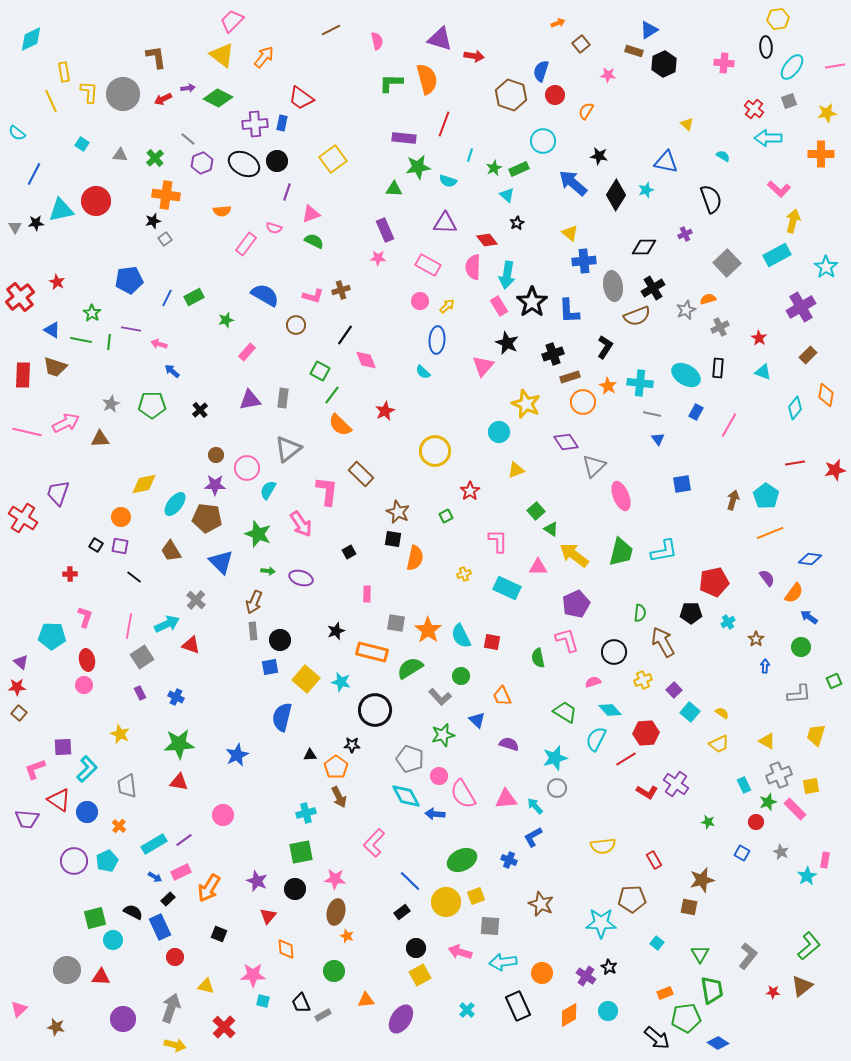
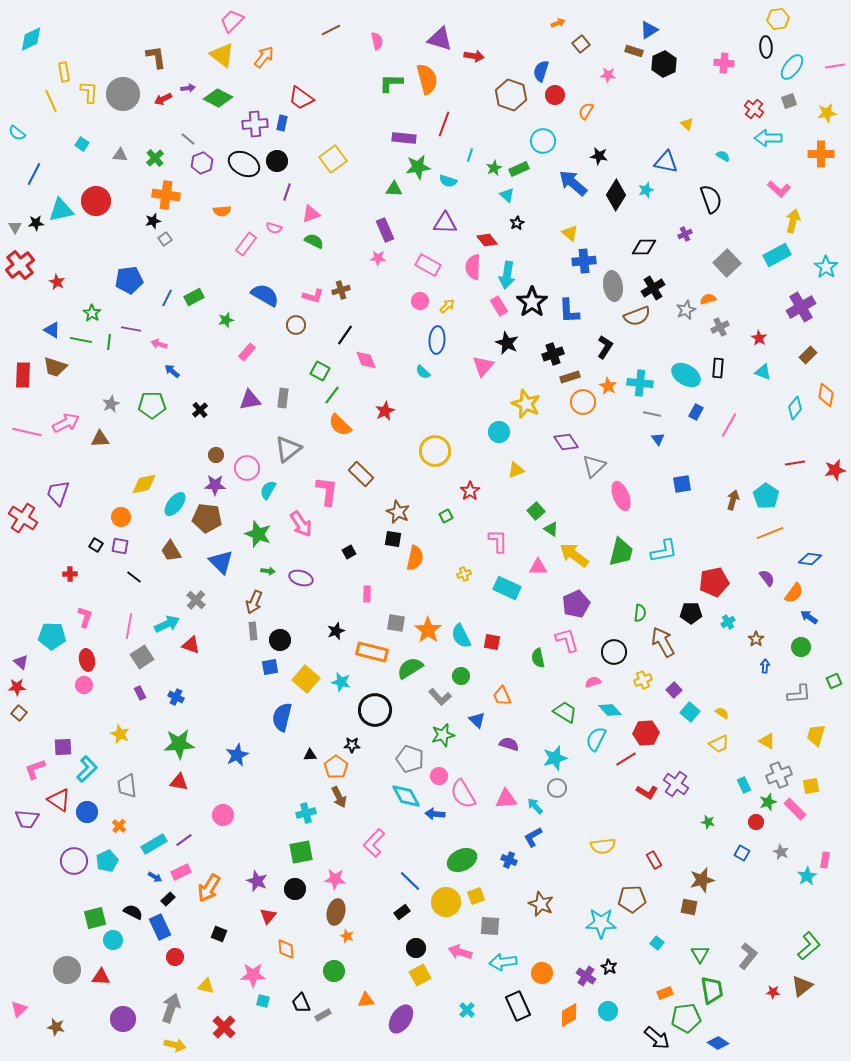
red cross at (20, 297): moved 32 px up
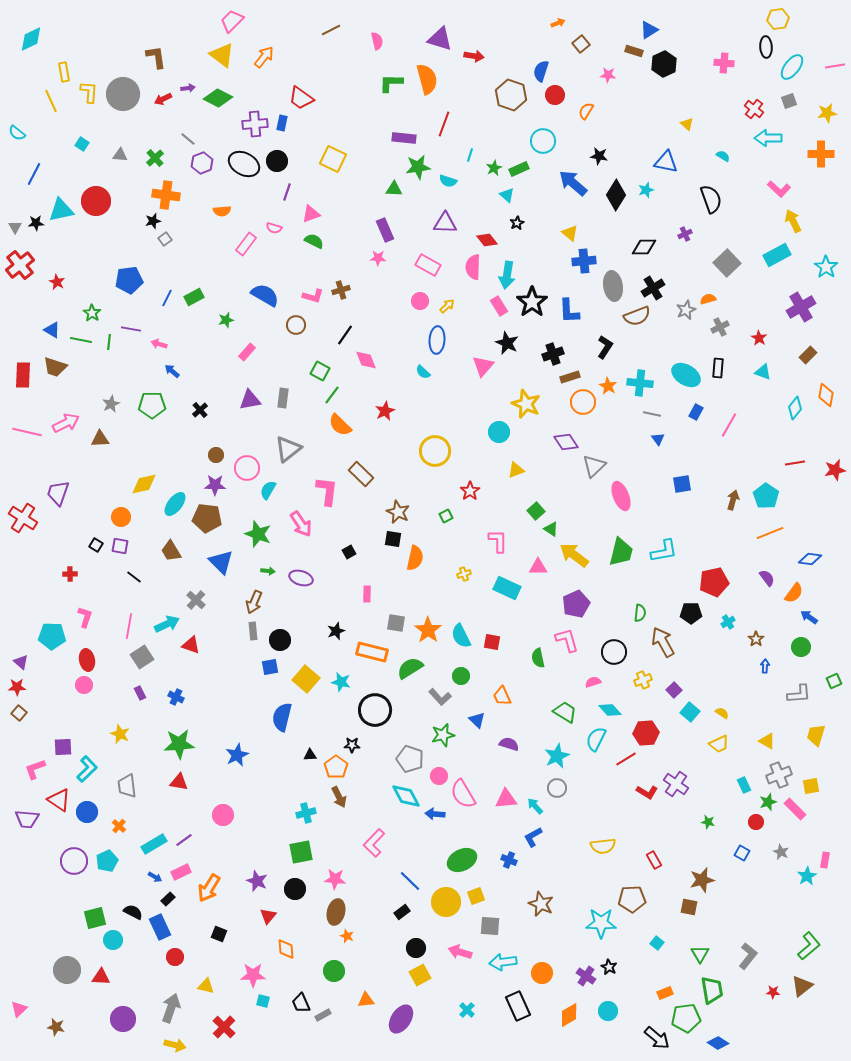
yellow square at (333, 159): rotated 28 degrees counterclockwise
yellow arrow at (793, 221): rotated 40 degrees counterclockwise
cyan star at (555, 758): moved 2 px right, 2 px up; rotated 10 degrees counterclockwise
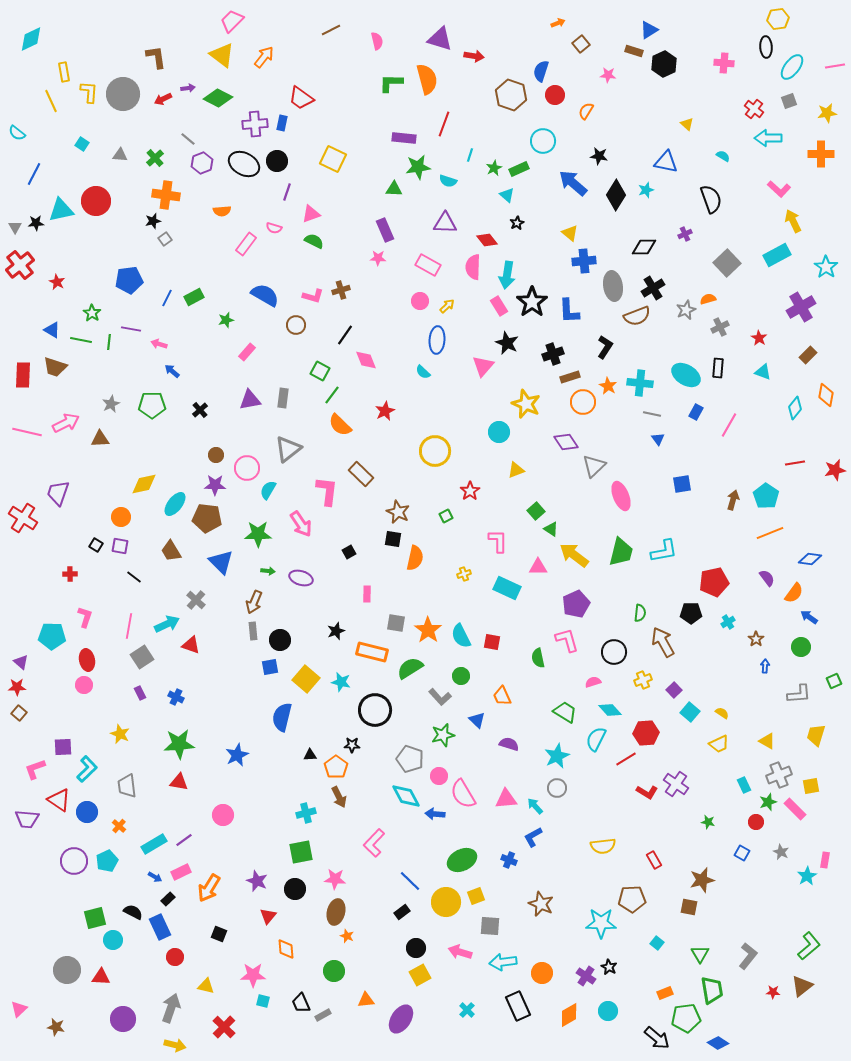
green star at (258, 534): rotated 20 degrees counterclockwise
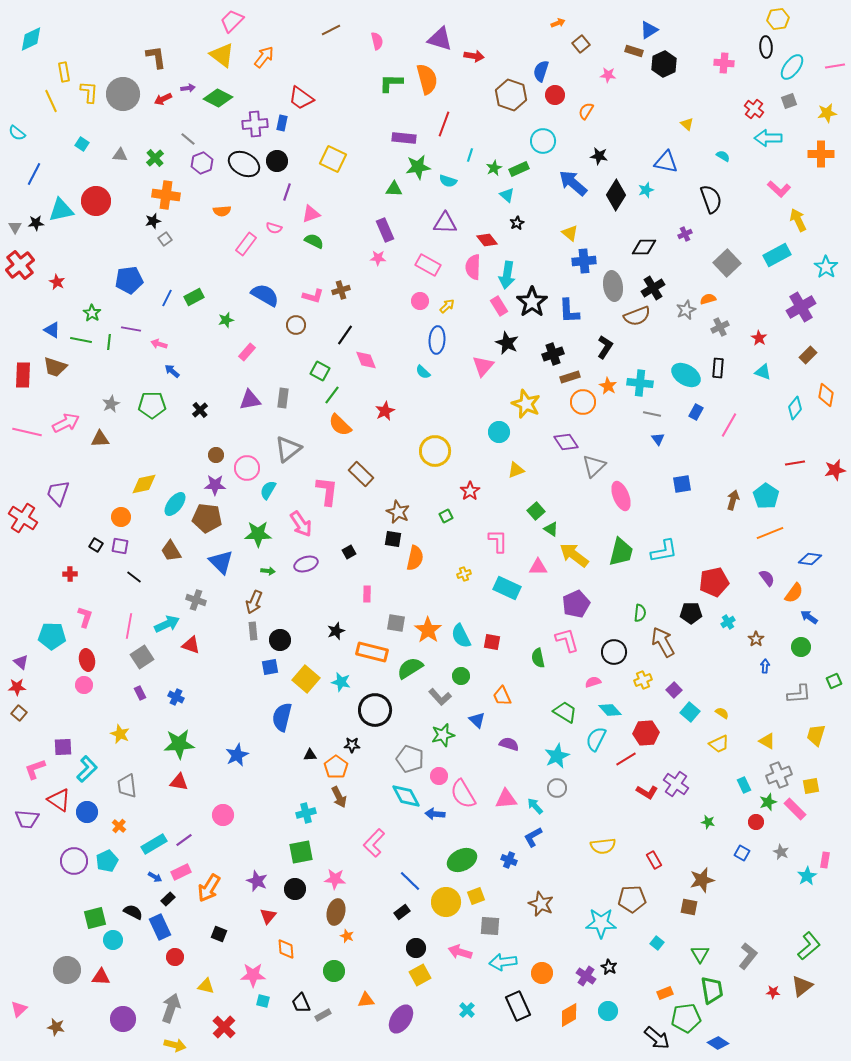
yellow arrow at (793, 221): moved 5 px right, 1 px up
purple ellipse at (301, 578): moved 5 px right, 14 px up; rotated 35 degrees counterclockwise
gray cross at (196, 600): rotated 24 degrees counterclockwise
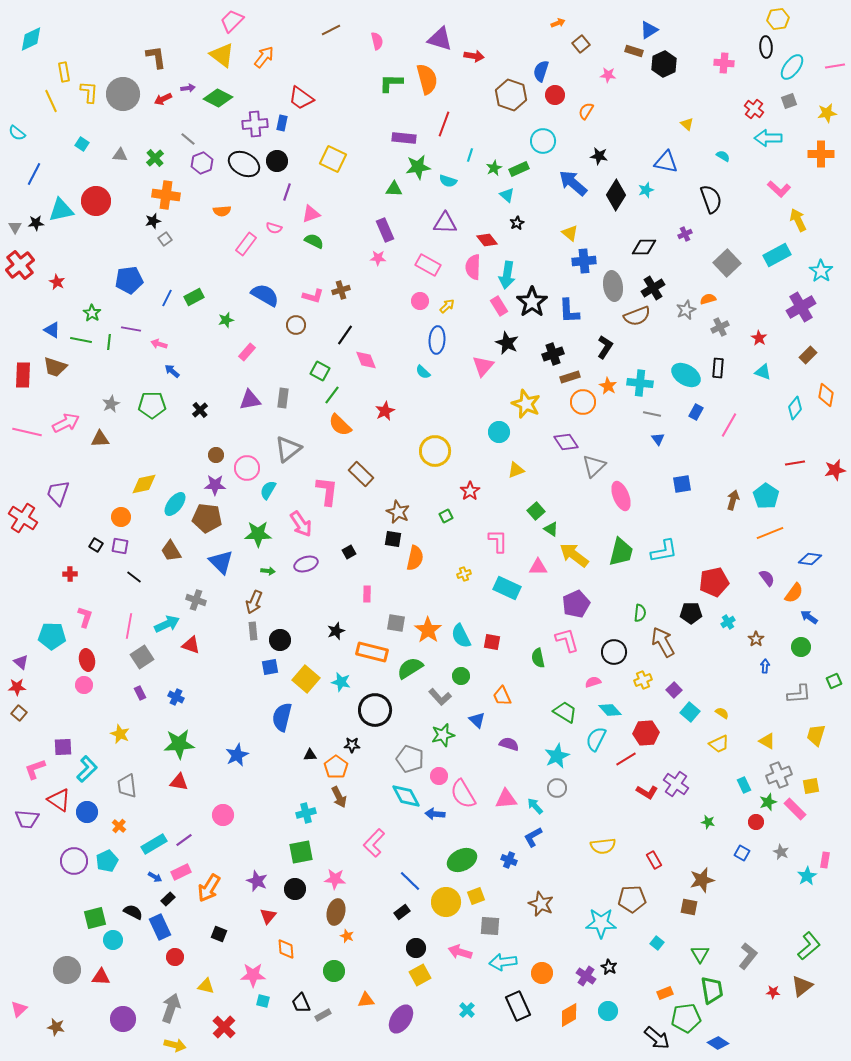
cyan star at (826, 267): moved 5 px left, 4 px down
